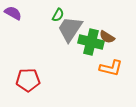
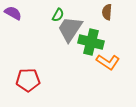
brown semicircle: moved 25 px up; rotated 63 degrees clockwise
orange L-shape: moved 3 px left, 6 px up; rotated 20 degrees clockwise
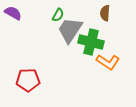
brown semicircle: moved 2 px left, 1 px down
gray trapezoid: moved 1 px down
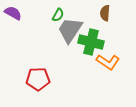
red pentagon: moved 10 px right, 1 px up
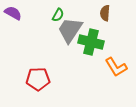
orange L-shape: moved 8 px right, 5 px down; rotated 25 degrees clockwise
